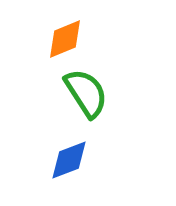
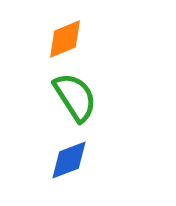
green semicircle: moved 11 px left, 4 px down
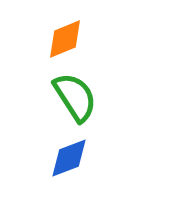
blue diamond: moved 2 px up
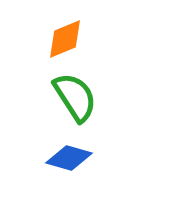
blue diamond: rotated 36 degrees clockwise
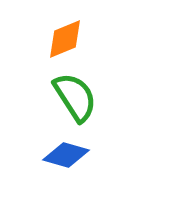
blue diamond: moved 3 px left, 3 px up
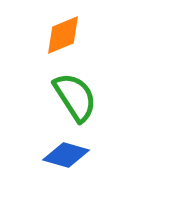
orange diamond: moved 2 px left, 4 px up
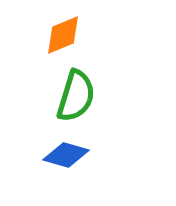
green semicircle: moved 1 px right, 1 px up; rotated 50 degrees clockwise
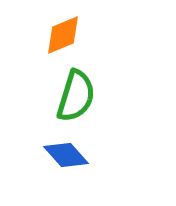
blue diamond: rotated 33 degrees clockwise
